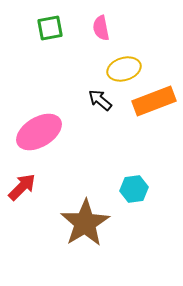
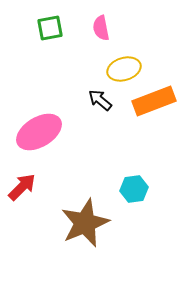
brown star: rotated 9 degrees clockwise
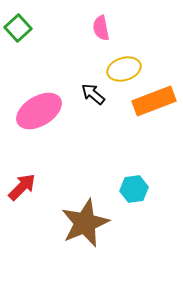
green square: moved 32 px left; rotated 32 degrees counterclockwise
black arrow: moved 7 px left, 6 px up
pink ellipse: moved 21 px up
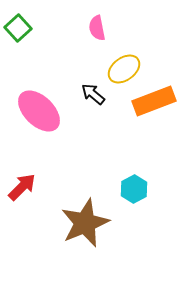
pink semicircle: moved 4 px left
yellow ellipse: rotated 20 degrees counterclockwise
pink ellipse: rotated 75 degrees clockwise
cyan hexagon: rotated 20 degrees counterclockwise
